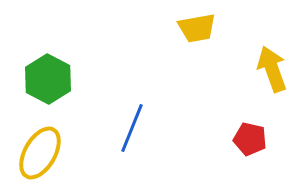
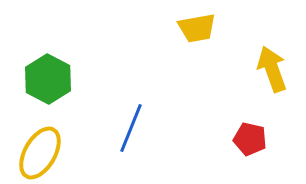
blue line: moved 1 px left
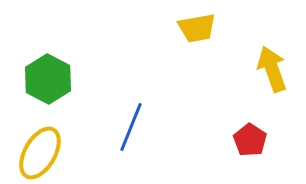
blue line: moved 1 px up
red pentagon: moved 1 px down; rotated 20 degrees clockwise
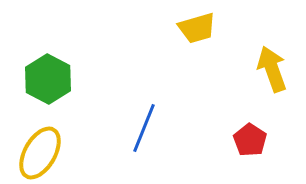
yellow trapezoid: rotated 6 degrees counterclockwise
blue line: moved 13 px right, 1 px down
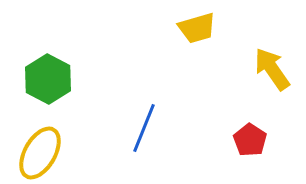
yellow arrow: rotated 15 degrees counterclockwise
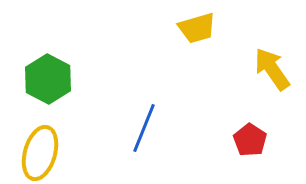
yellow ellipse: rotated 14 degrees counterclockwise
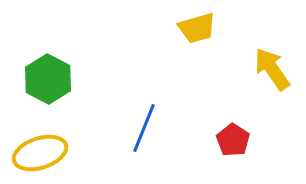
red pentagon: moved 17 px left
yellow ellipse: rotated 56 degrees clockwise
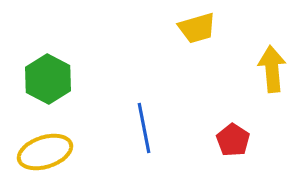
yellow arrow: rotated 30 degrees clockwise
blue line: rotated 33 degrees counterclockwise
yellow ellipse: moved 5 px right, 1 px up
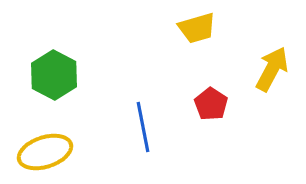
yellow arrow: rotated 33 degrees clockwise
green hexagon: moved 6 px right, 4 px up
blue line: moved 1 px left, 1 px up
red pentagon: moved 22 px left, 36 px up
